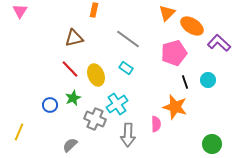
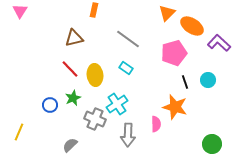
yellow ellipse: moved 1 px left; rotated 15 degrees clockwise
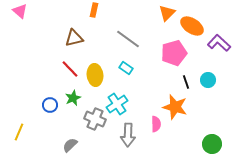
pink triangle: rotated 21 degrees counterclockwise
black line: moved 1 px right
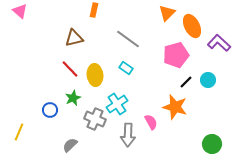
orange ellipse: rotated 30 degrees clockwise
pink pentagon: moved 2 px right, 2 px down
black line: rotated 64 degrees clockwise
blue circle: moved 5 px down
pink semicircle: moved 5 px left, 2 px up; rotated 28 degrees counterclockwise
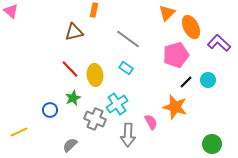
pink triangle: moved 9 px left
orange ellipse: moved 1 px left, 1 px down
brown triangle: moved 6 px up
yellow line: rotated 42 degrees clockwise
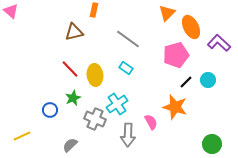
yellow line: moved 3 px right, 4 px down
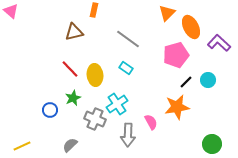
orange star: moved 2 px right; rotated 25 degrees counterclockwise
yellow line: moved 10 px down
